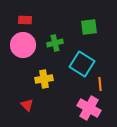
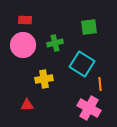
red triangle: rotated 48 degrees counterclockwise
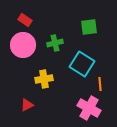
red rectangle: rotated 32 degrees clockwise
red triangle: rotated 24 degrees counterclockwise
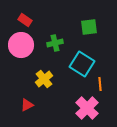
pink circle: moved 2 px left
yellow cross: rotated 30 degrees counterclockwise
pink cross: moved 2 px left; rotated 15 degrees clockwise
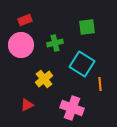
red rectangle: rotated 56 degrees counterclockwise
green square: moved 2 px left
pink cross: moved 15 px left; rotated 25 degrees counterclockwise
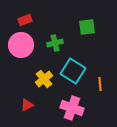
cyan square: moved 9 px left, 7 px down
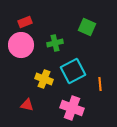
red rectangle: moved 2 px down
green square: rotated 30 degrees clockwise
cyan square: rotated 30 degrees clockwise
yellow cross: rotated 30 degrees counterclockwise
red triangle: rotated 40 degrees clockwise
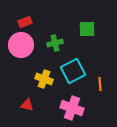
green square: moved 2 px down; rotated 24 degrees counterclockwise
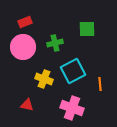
pink circle: moved 2 px right, 2 px down
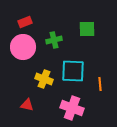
green cross: moved 1 px left, 3 px up
cyan square: rotated 30 degrees clockwise
